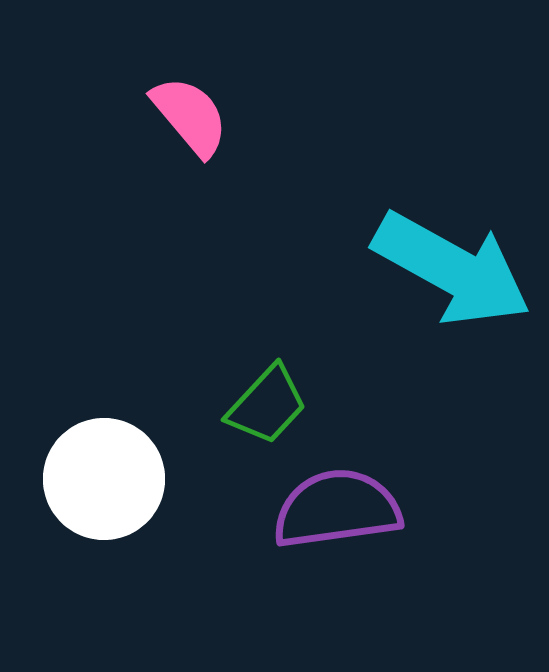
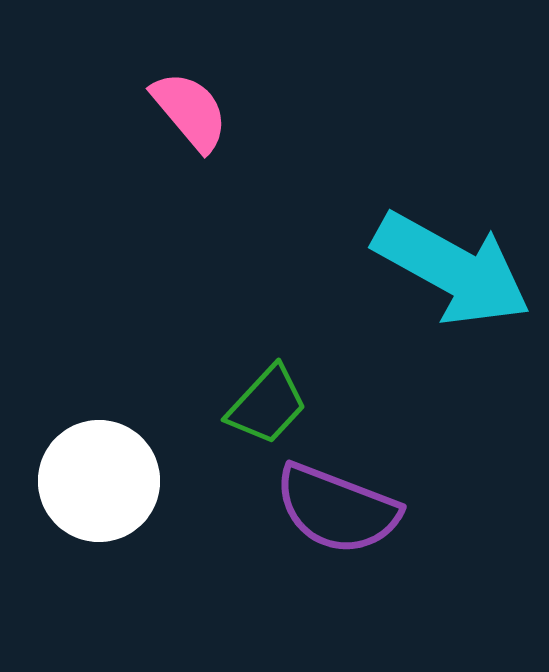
pink semicircle: moved 5 px up
white circle: moved 5 px left, 2 px down
purple semicircle: rotated 151 degrees counterclockwise
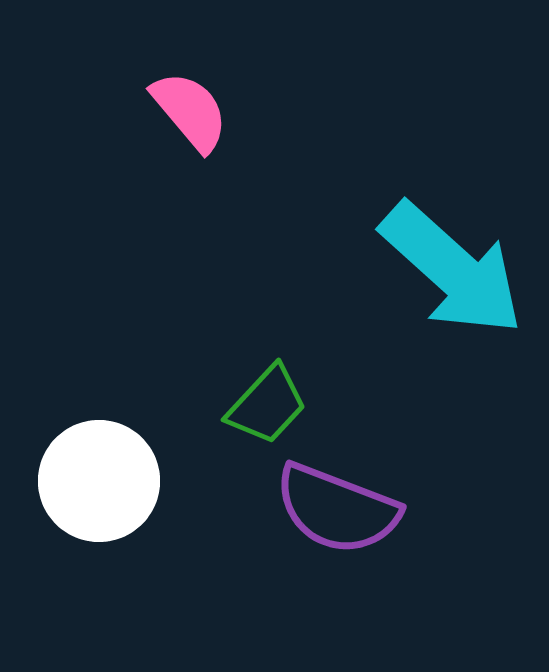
cyan arrow: rotated 13 degrees clockwise
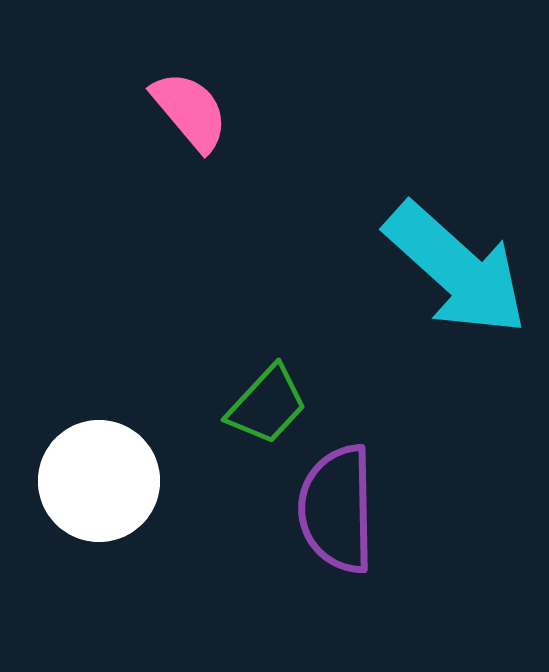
cyan arrow: moved 4 px right
purple semicircle: rotated 68 degrees clockwise
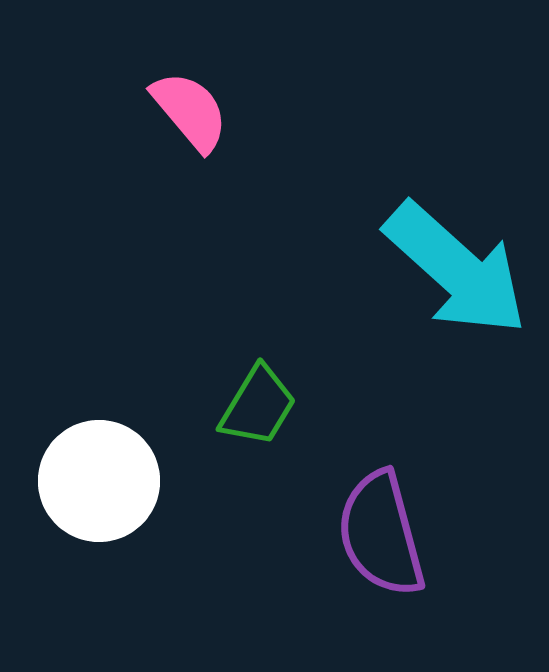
green trapezoid: moved 9 px left, 1 px down; rotated 12 degrees counterclockwise
purple semicircle: moved 44 px right, 25 px down; rotated 14 degrees counterclockwise
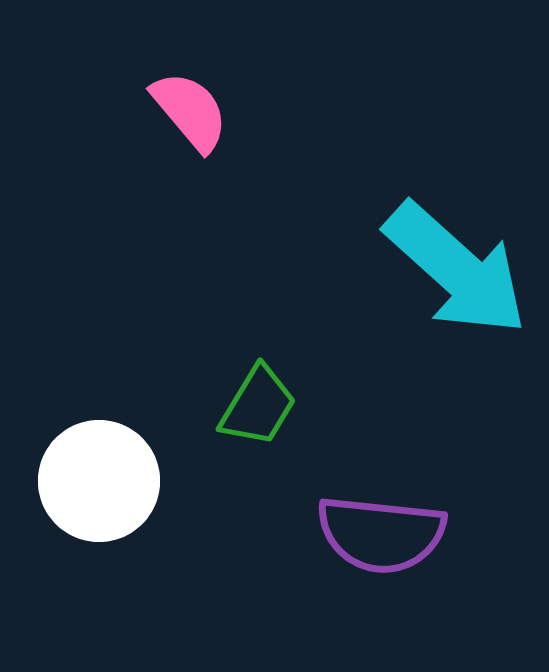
purple semicircle: rotated 69 degrees counterclockwise
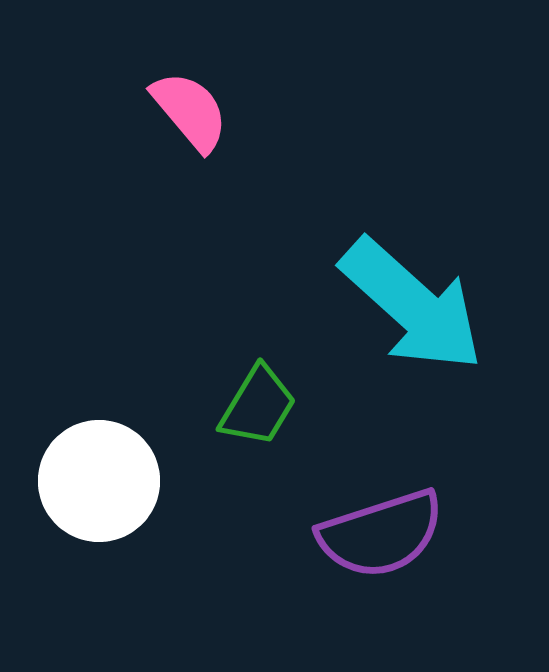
cyan arrow: moved 44 px left, 36 px down
purple semicircle: rotated 24 degrees counterclockwise
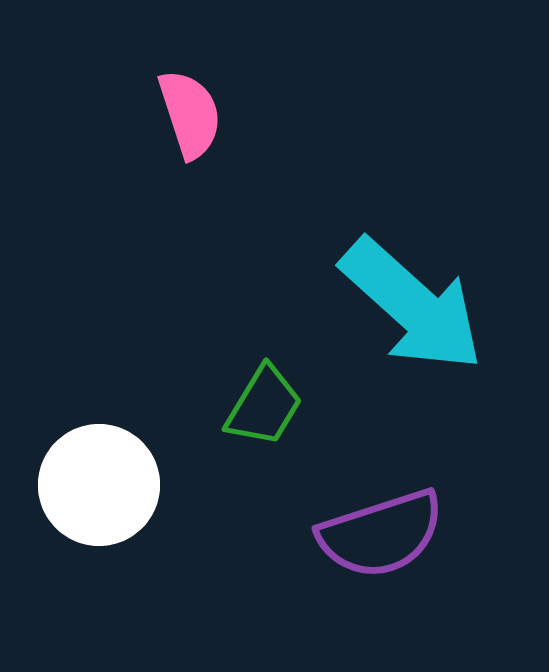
pink semicircle: moved 3 px down; rotated 22 degrees clockwise
green trapezoid: moved 6 px right
white circle: moved 4 px down
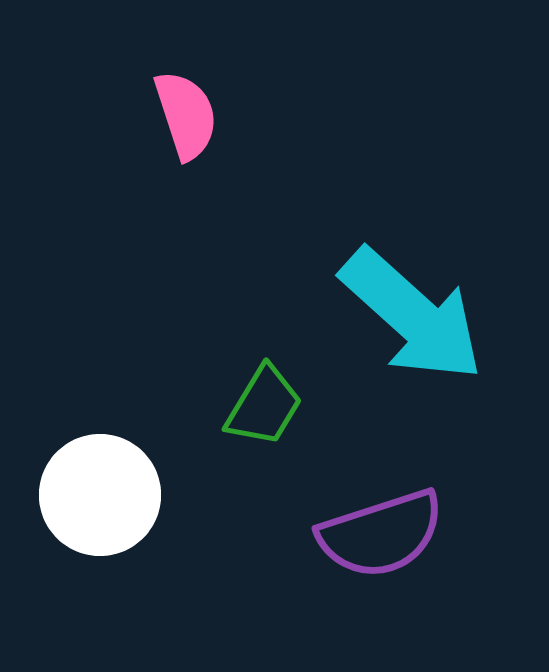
pink semicircle: moved 4 px left, 1 px down
cyan arrow: moved 10 px down
white circle: moved 1 px right, 10 px down
